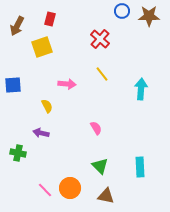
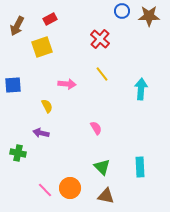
red rectangle: rotated 48 degrees clockwise
green triangle: moved 2 px right, 1 px down
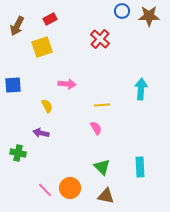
yellow line: moved 31 px down; rotated 56 degrees counterclockwise
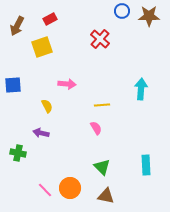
cyan rectangle: moved 6 px right, 2 px up
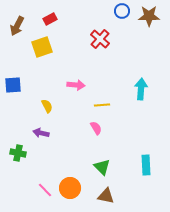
pink arrow: moved 9 px right, 1 px down
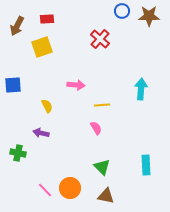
red rectangle: moved 3 px left; rotated 24 degrees clockwise
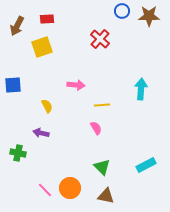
cyan rectangle: rotated 66 degrees clockwise
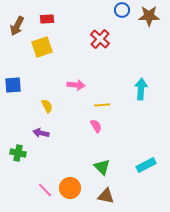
blue circle: moved 1 px up
pink semicircle: moved 2 px up
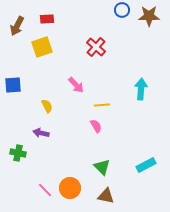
red cross: moved 4 px left, 8 px down
pink arrow: rotated 42 degrees clockwise
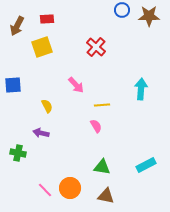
green triangle: rotated 36 degrees counterclockwise
